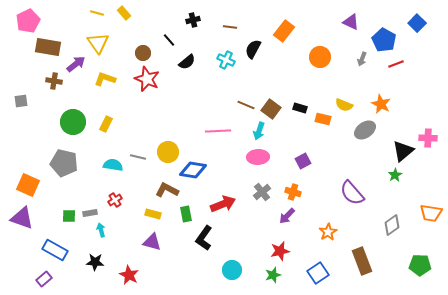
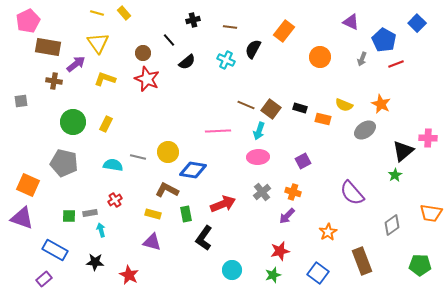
blue square at (318, 273): rotated 20 degrees counterclockwise
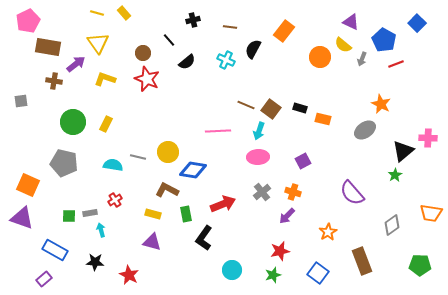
yellow semicircle at (344, 105): moved 1 px left, 60 px up; rotated 18 degrees clockwise
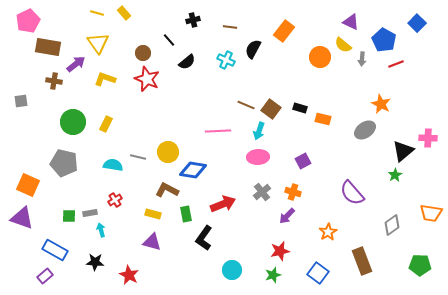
gray arrow at (362, 59): rotated 16 degrees counterclockwise
purple rectangle at (44, 279): moved 1 px right, 3 px up
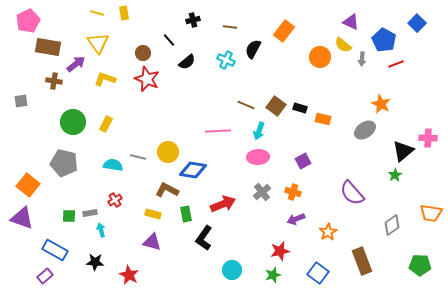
yellow rectangle at (124, 13): rotated 32 degrees clockwise
brown square at (271, 109): moved 5 px right, 3 px up
orange square at (28, 185): rotated 15 degrees clockwise
purple arrow at (287, 216): moved 9 px right, 3 px down; rotated 24 degrees clockwise
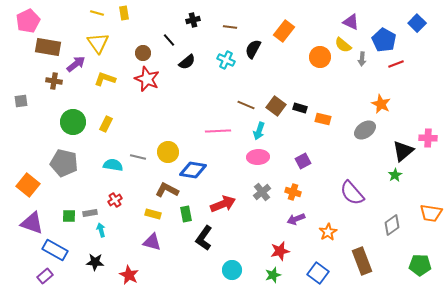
purple triangle at (22, 218): moved 10 px right, 5 px down
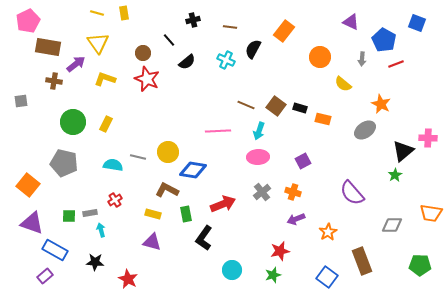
blue square at (417, 23): rotated 24 degrees counterclockwise
yellow semicircle at (343, 45): moved 39 px down
gray diamond at (392, 225): rotated 35 degrees clockwise
blue square at (318, 273): moved 9 px right, 4 px down
red star at (129, 275): moved 1 px left, 4 px down
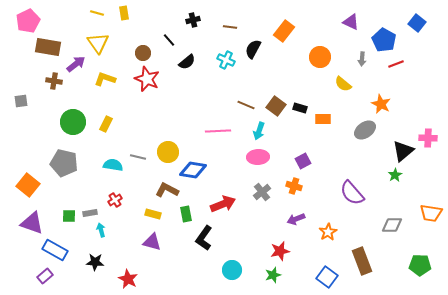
blue square at (417, 23): rotated 18 degrees clockwise
orange rectangle at (323, 119): rotated 14 degrees counterclockwise
orange cross at (293, 192): moved 1 px right, 6 px up
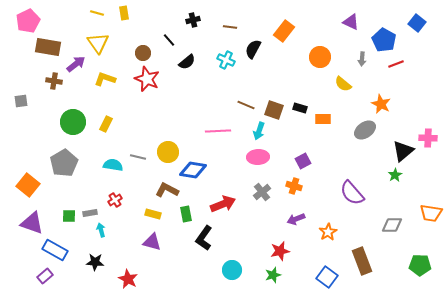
brown square at (276, 106): moved 2 px left, 4 px down; rotated 18 degrees counterclockwise
gray pentagon at (64, 163): rotated 28 degrees clockwise
